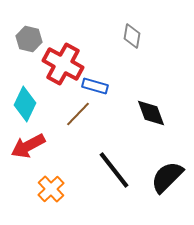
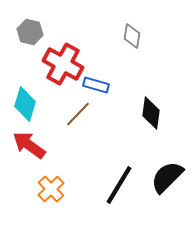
gray hexagon: moved 1 px right, 7 px up
blue rectangle: moved 1 px right, 1 px up
cyan diamond: rotated 8 degrees counterclockwise
black diamond: rotated 28 degrees clockwise
red arrow: moved 1 px right, 1 px up; rotated 64 degrees clockwise
black line: moved 5 px right, 15 px down; rotated 69 degrees clockwise
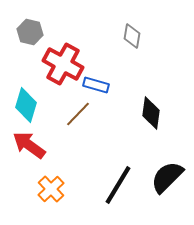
cyan diamond: moved 1 px right, 1 px down
black line: moved 1 px left
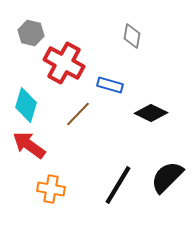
gray hexagon: moved 1 px right, 1 px down
red cross: moved 1 px right, 1 px up
blue rectangle: moved 14 px right
black diamond: rotated 72 degrees counterclockwise
orange cross: rotated 36 degrees counterclockwise
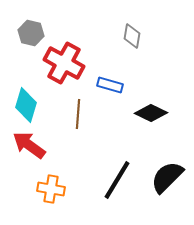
brown line: rotated 40 degrees counterclockwise
black line: moved 1 px left, 5 px up
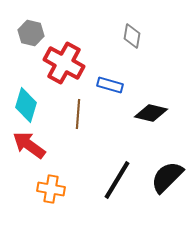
black diamond: rotated 12 degrees counterclockwise
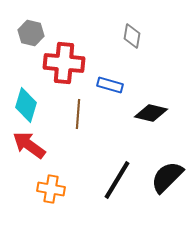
red cross: rotated 24 degrees counterclockwise
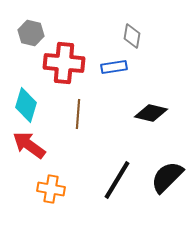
blue rectangle: moved 4 px right, 18 px up; rotated 25 degrees counterclockwise
